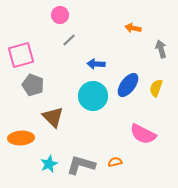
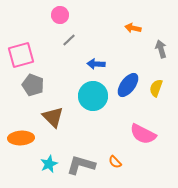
orange semicircle: rotated 120 degrees counterclockwise
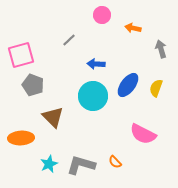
pink circle: moved 42 px right
